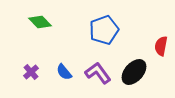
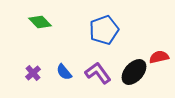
red semicircle: moved 2 px left, 11 px down; rotated 66 degrees clockwise
purple cross: moved 2 px right, 1 px down
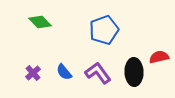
black ellipse: rotated 44 degrees counterclockwise
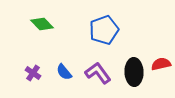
green diamond: moved 2 px right, 2 px down
red semicircle: moved 2 px right, 7 px down
purple cross: rotated 14 degrees counterclockwise
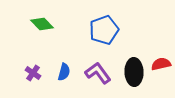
blue semicircle: rotated 126 degrees counterclockwise
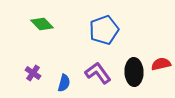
blue semicircle: moved 11 px down
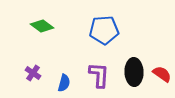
green diamond: moved 2 px down; rotated 10 degrees counterclockwise
blue pentagon: rotated 16 degrees clockwise
red semicircle: moved 1 px right, 10 px down; rotated 48 degrees clockwise
purple L-shape: moved 1 px right, 2 px down; rotated 40 degrees clockwise
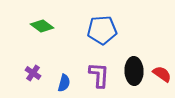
blue pentagon: moved 2 px left
black ellipse: moved 1 px up
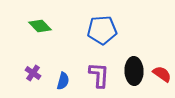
green diamond: moved 2 px left; rotated 10 degrees clockwise
blue semicircle: moved 1 px left, 2 px up
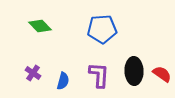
blue pentagon: moved 1 px up
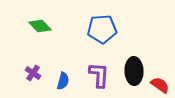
red semicircle: moved 2 px left, 11 px down
